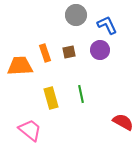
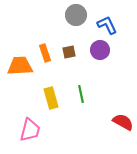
pink trapezoid: rotated 65 degrees clockwise
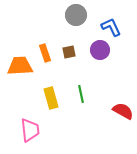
blue L-shape: moved 4 px right, 2 px down
red semicircle: moved 11 px up
pink trapezoid: rotated 20 degrees counterclockwise
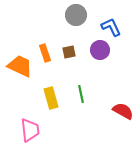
orange trapezoid: rotated 28 degrees clockwise
